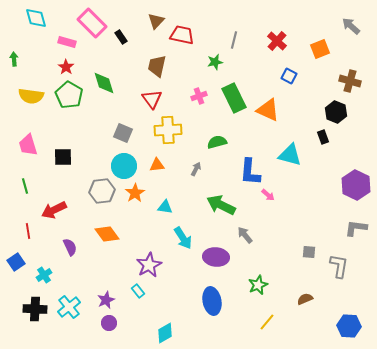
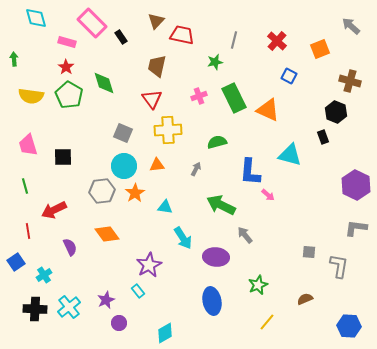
purple circle at (109, 323): moved 10 px right
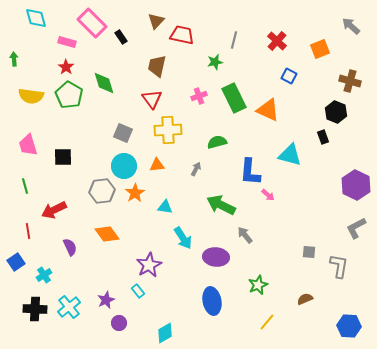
gray L-shape at (356, 228): rotated 35 degrees counterclockwise
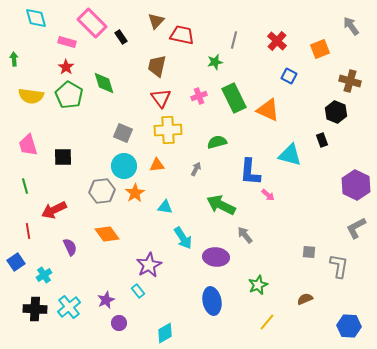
gray arrow at (351, 26): rotated 12 degrees clockwise
red triangle at (152, 99): moved 9 px right, 1 px up
black rectangle at (323, 137): moved 1 px left, 3 px down
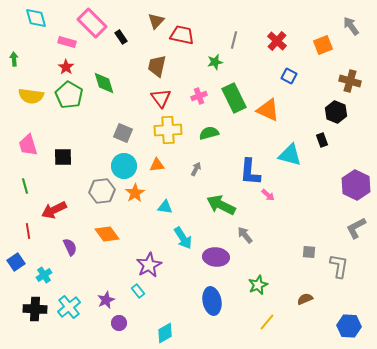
orange square at (320, 49): moved 3 px right, 4 px up
green semicircle at (217, 142): moved 8 px left, 9 px up
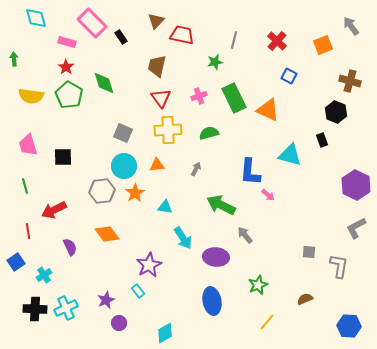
cyan cross at (69, 307): moved 3 px left, 1 px down; rotated 15 degrees clockwise
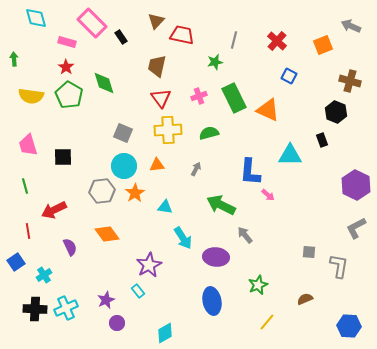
gray arrow at (351, 26): rotated 30 degrees counterclockwise
cyan triangle at (290, 155): rotated 15 degrees counterclockwise
purple circle at (119, 323): moved 2 px left
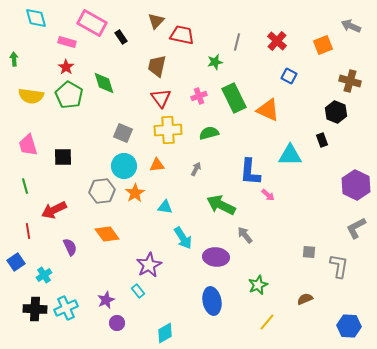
pink rectangle at (92, 23): rotated 16 degrees counterclockwise
gray line at (234, 40): moved 3 px right, 2 px down
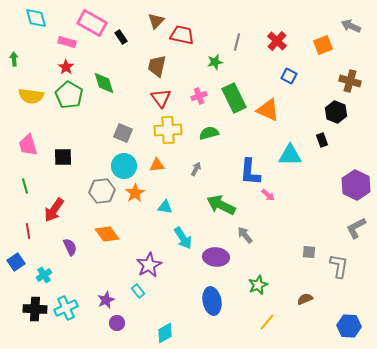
red arrow at (54, 210): rotated 30 degrees counterclockwise
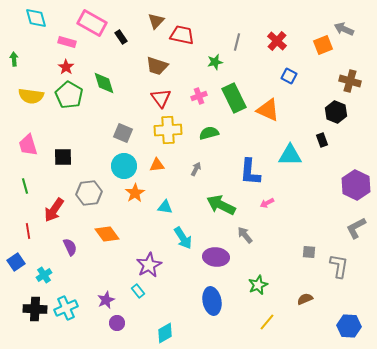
gray arrow at (351, 26): moved 7 px left, 3 px down
brown trapezoid at (157, 66): rotated 85 degrees counterclockwise
gray hexagon at (102, 191): moved 13 px left, 2 px down
pink arrow at (268, 195): moved 1 px left, 8 px down; rotated 112 degrees clockwise
